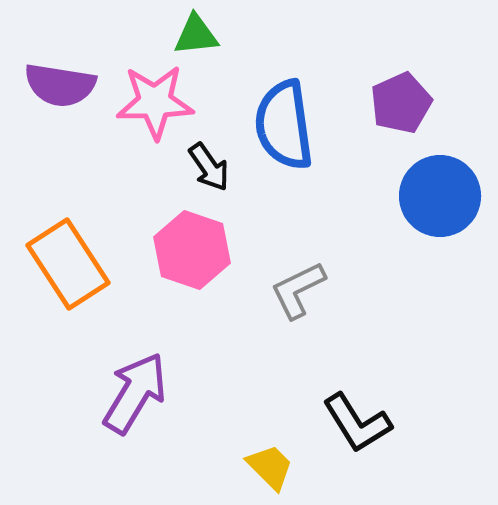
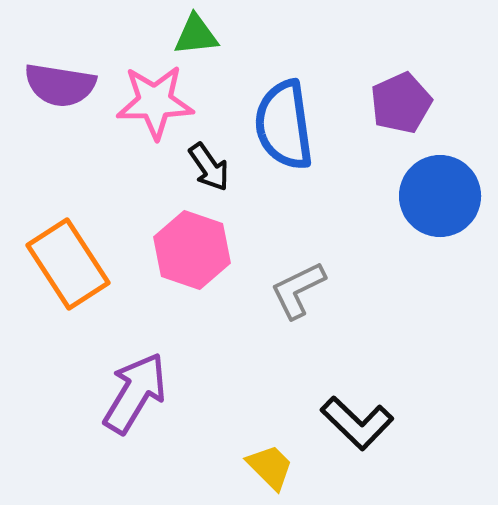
black L-shape: rotated 14 degrees counterclockwise
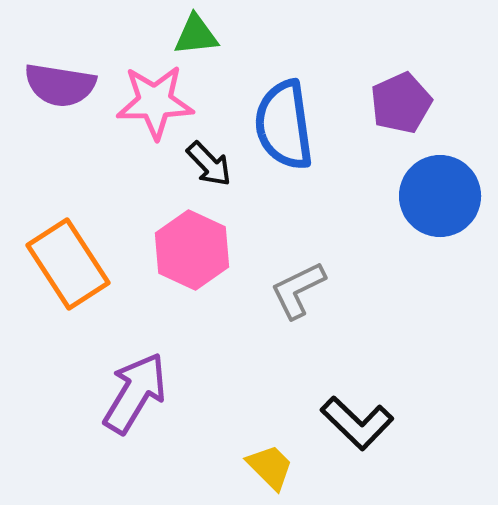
black arrow: moved 3 px up; rotated 9 degrees counterclockwise
pink hexagon: rotated 6 degrees clockwise
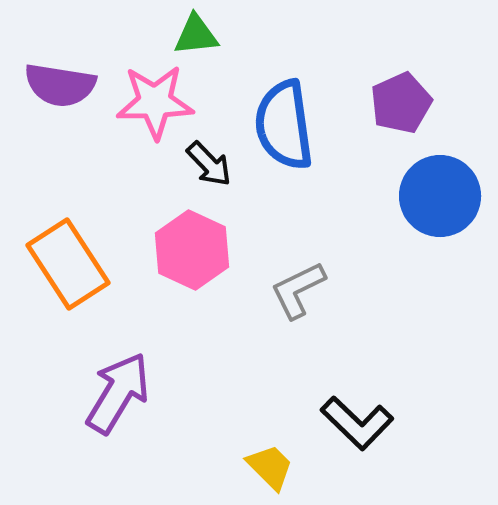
purple arrow: moved 17 px left
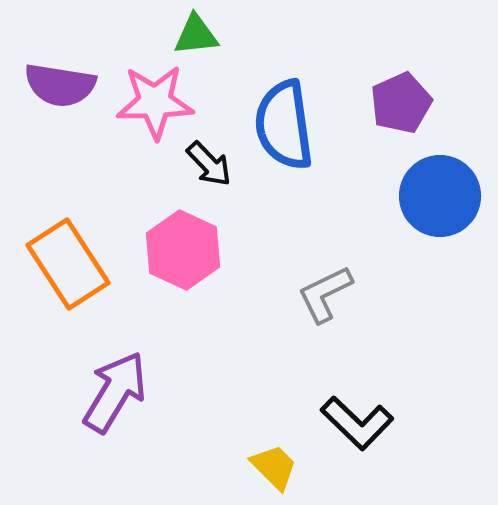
pink hexagon: moved 9 px left
gray L-shape: moved 27 px right, 4 px down
purple arrow: moved 3 px left, 1 px up
yellow trapezoid: moved 4 px right
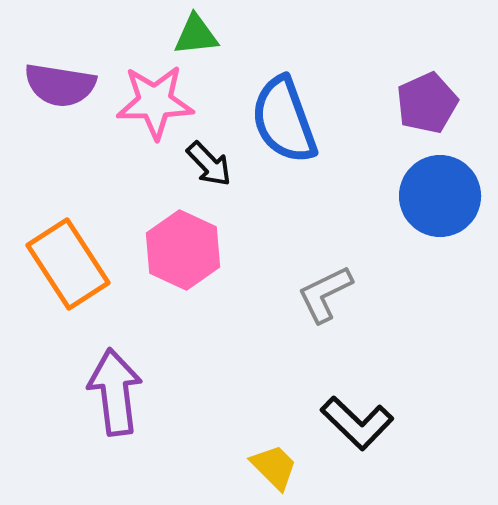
purple pentagon: moved 26 px right
blue semicircle: moved 5 px up; rotated 12 degrees counterclockwise
purple arrow: rotated 38 degrees counterclockwise
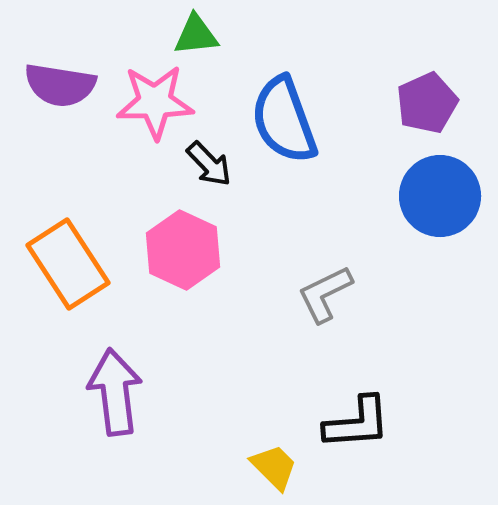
black L-shape: rotated 48 degrees counterclockwise
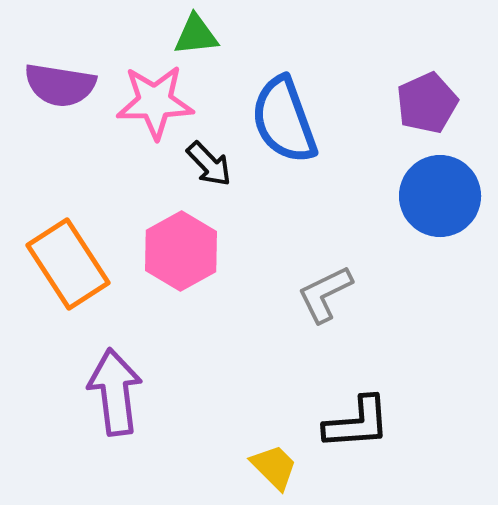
pink hexagon: moved 2 px left, 1 px down; rotated 6 degrees clockwise
